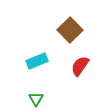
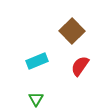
brown square: moved 2 px right, 1 px down
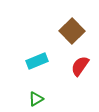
green triangle: rotated 28 degrees clockwise
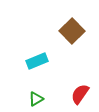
red semicircle: moved 28 px down
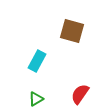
brown square: rotated 30 degrees counterclockwise
cyan rectangle: rotated 40 degrees counterclockwise
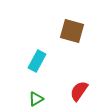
red semicircle: moved 1 px left, 3 px up
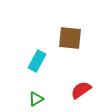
brown square: moved 2 px left, 7 px down; rotated 10 degrees counterclockwise
red semicircle: moved 2 px right, 1 px up; rotated 20 degrees clockwise
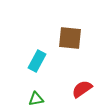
red semicircle: moved 1 px right, 1 px up
green triangle: rotated 21 degrees clockwise
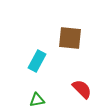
red semicircle: rotated 80 degrees clockwise
green triangle: moved 1 px right, 1 px down
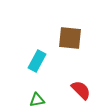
red semicircle: moved 1 px left, 1 px down
